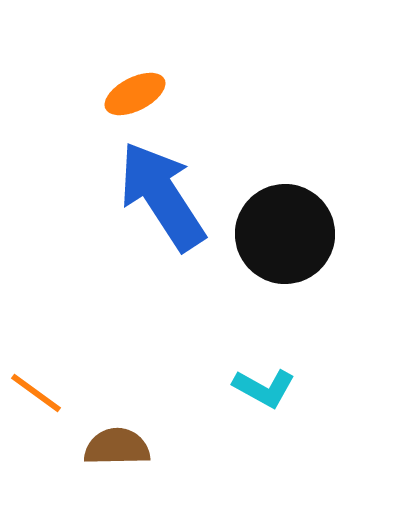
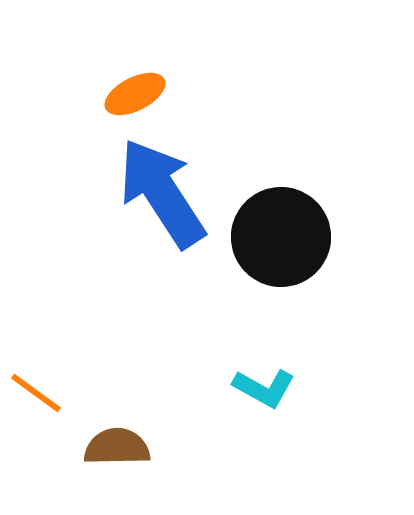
blue arrow: moved 3 px up
black circle: moved 4 px left, 3 px down
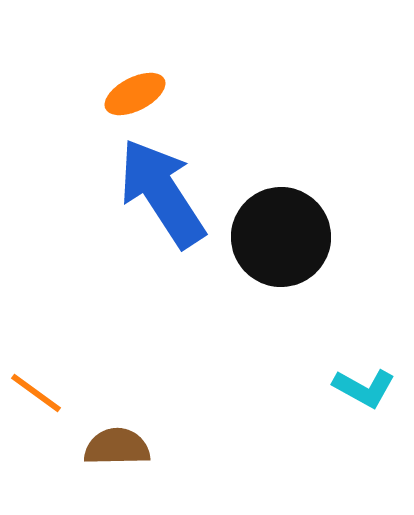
cyan L-shape: moved 100 px right
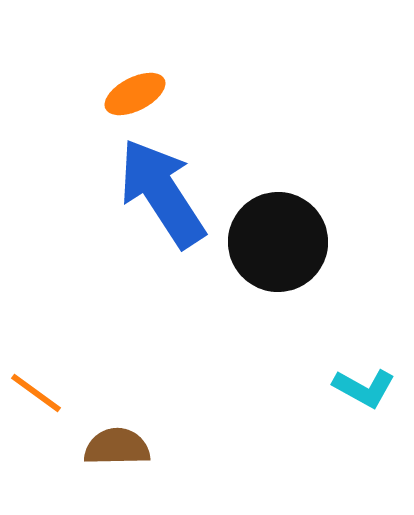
black circle: moved 3 px left, 5 px down
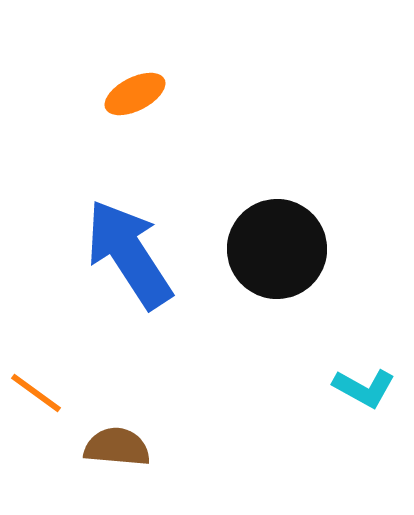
blue arrow: moved 33 px left, 61 px down
black circle: moved 1 px left, 7 px down
brown semicircle: rotated 6 degrees clockwise
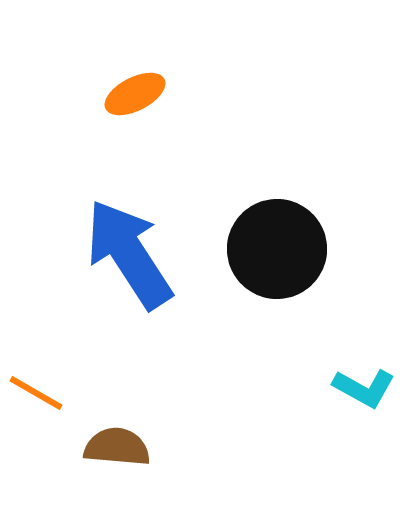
orange line: rotated 6 degrees counterclockwise
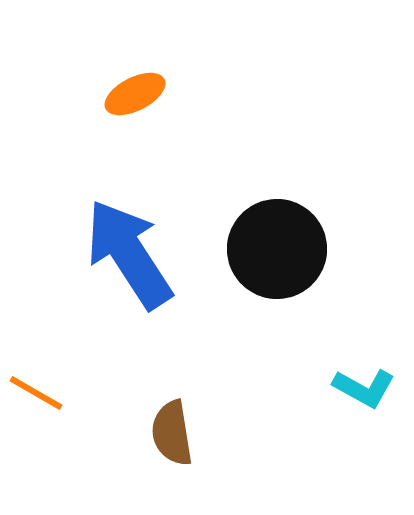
brown semicircle: moved 55 px right, 14 px up; rotated 104 degrees counterclockwise
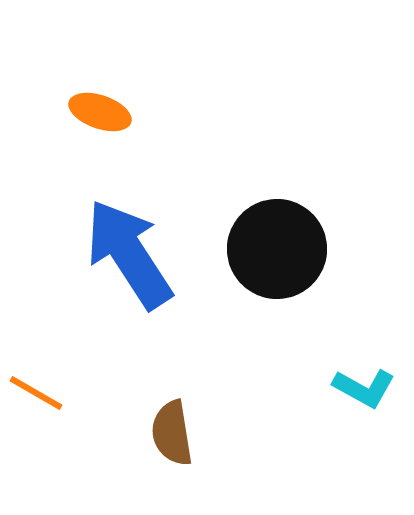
orange ellipse: moved 35 px left, 18 px down; rotated 46 degrees clockwise
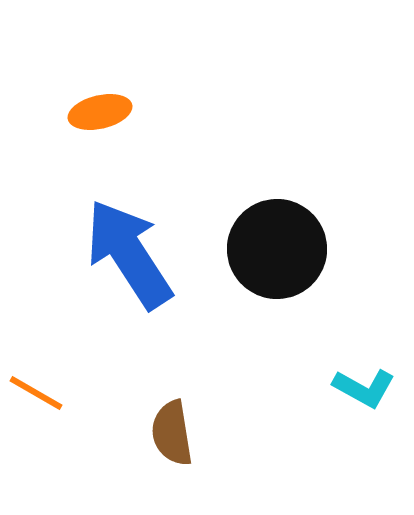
orange ellipse: rotated 32 degrees counterclockwise
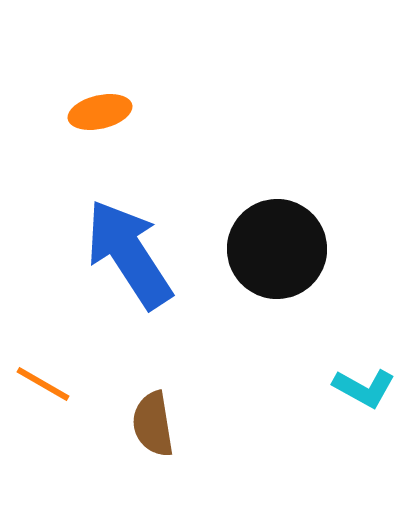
orange line: moved 7 px right, 9 px up
brown semicircle: moved 19 px left, 9 px up
